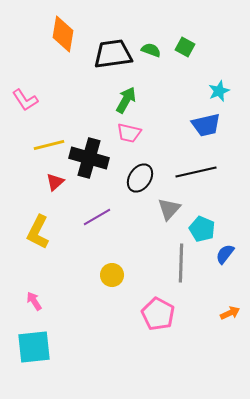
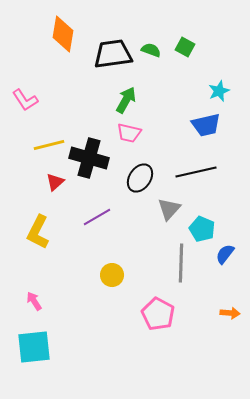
orange arrow: rotated 30 degrees clockwise
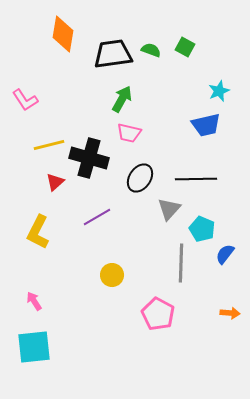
green arrow: moved 4 px left, 1 px up
black line: moved 7 px down; rotated 12 degrees clockwise
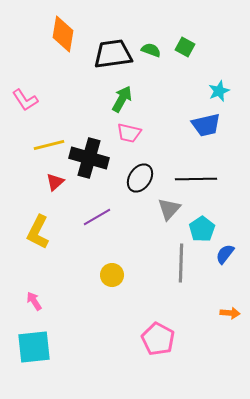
cyan pentagon: rotated 15 degrees clockwise
pink pentagon: moved 25 px down
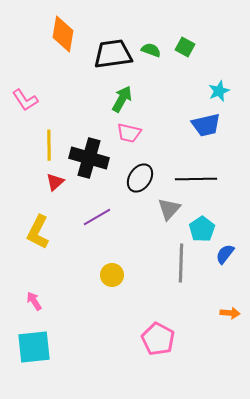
yellow line: rotated 76 degrees counterclockwise
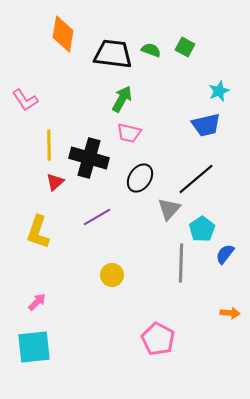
black trapezoid: rotated 15 degrees clockwise
black line: rotated 39 degrees counterclockwise
yellow L-shape: rotated 8 degrees counterclockwise
pink arrow: moved 3 px right, 1 px down; rotated 78 degrees clockwise
